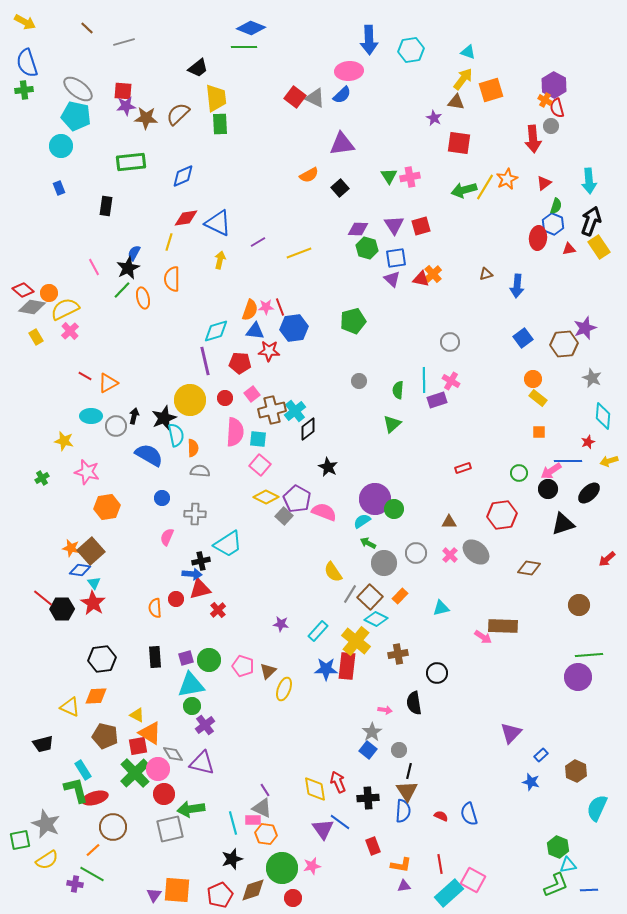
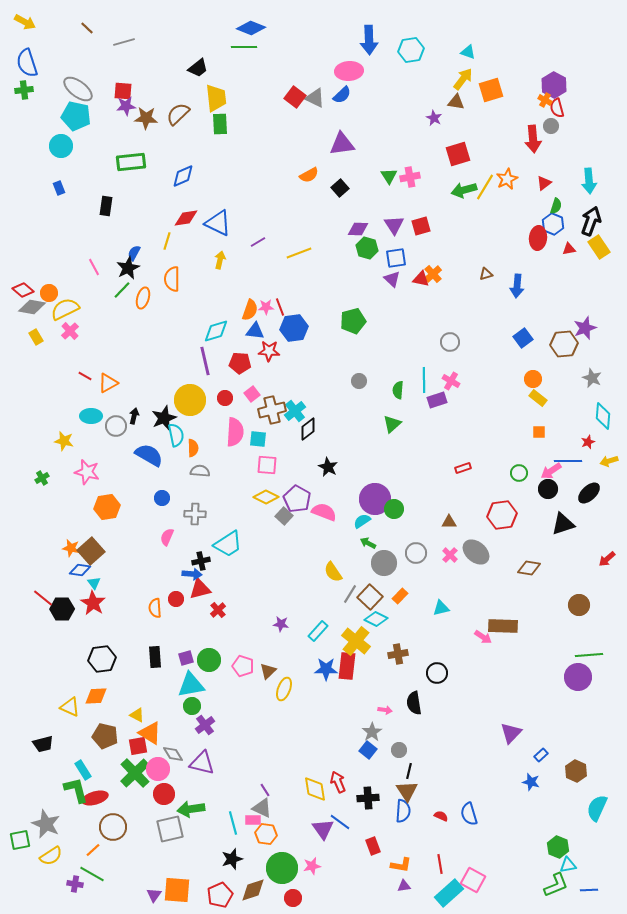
red square at (459, 143): moved 1 px left, 11 px down; rotated 25 degrees counterclockwise
yellow line at (169, 242): moved 2 px left, 1 px up
orange ellipse at (143, 298): rotated 30 degrees clockwise
pink square at (260, 465): moved 7 px right; rotated 35 degrees counterclockwise
yellow semicircle at (47, 860): moved 4 px right, 4 px up
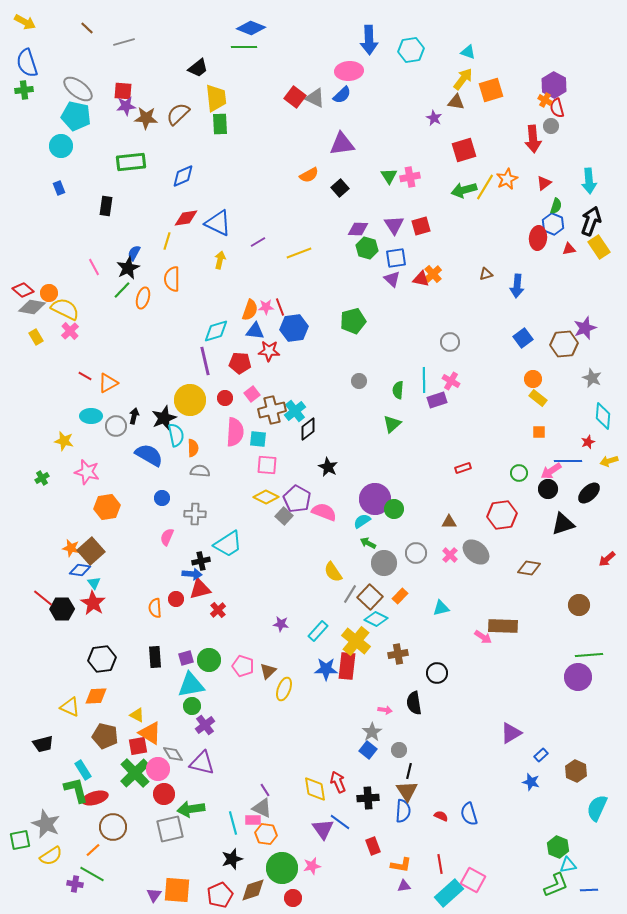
red square at (458, 154): moved 6 px right, 4 px up
yellow semicircle at (65, 309): rotated 52 degrees clockwise
purple triangle at (511, 733): rotated 15 degrees clockwise
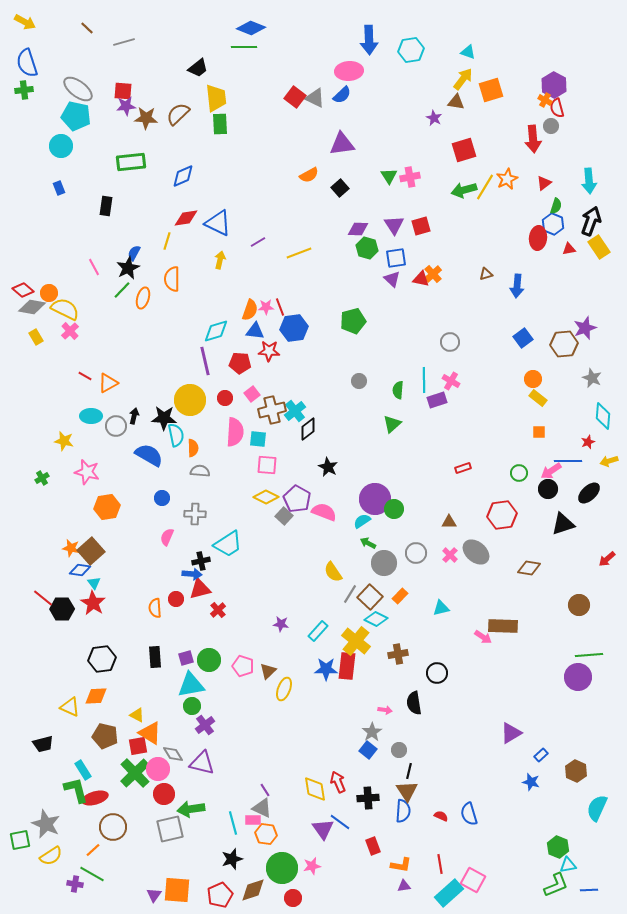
black star at (164, 418): rotated 25 degrees clockwise
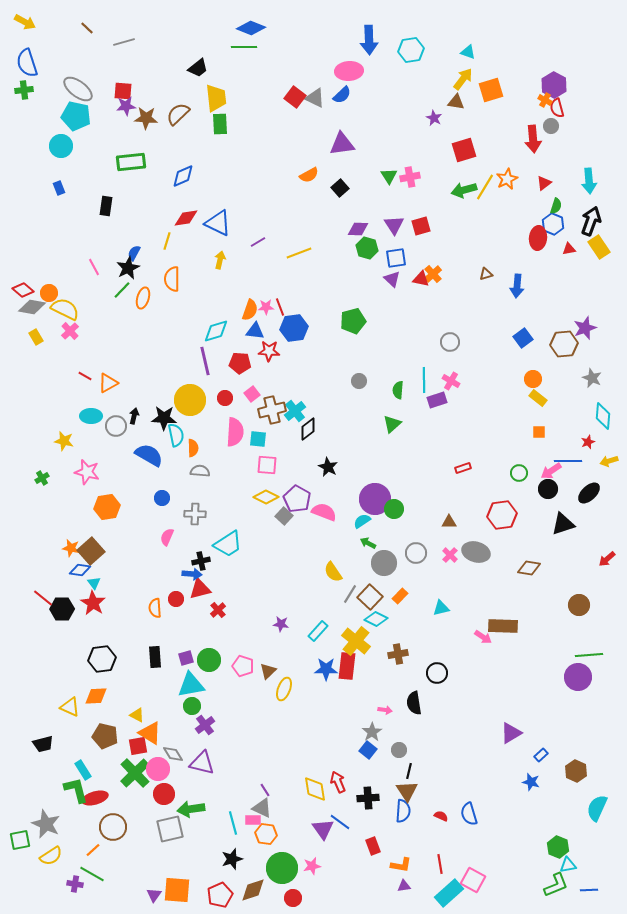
gray ellipse at (476, 552): rotated 24 degrees counterclockwise
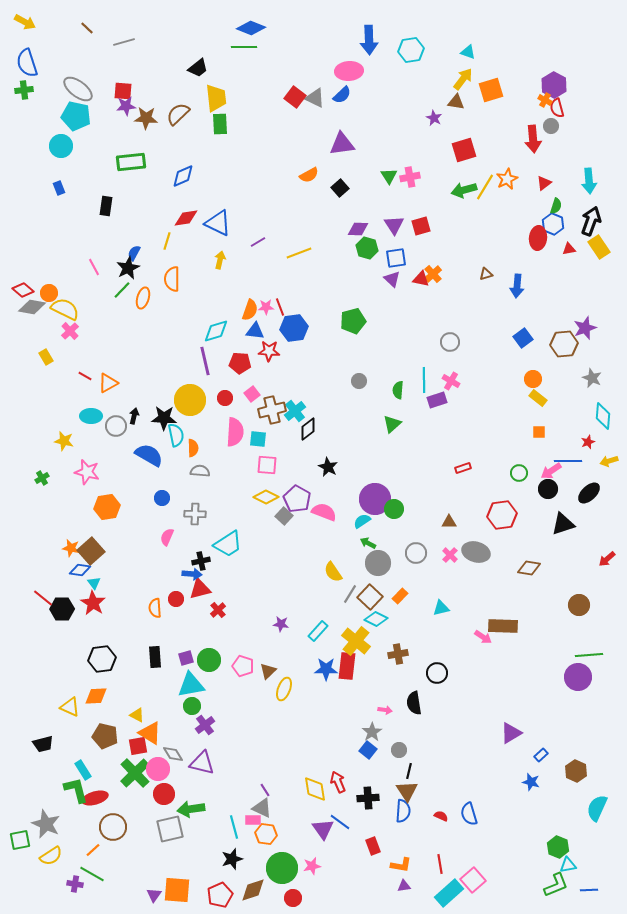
yellow rectangle at (36, 337): moved 10 px right, 20 px down
gray circle at (384, 563): moved 6 px left
cyan line at (233, 823): moved 1 px right, 4 px down
pink square at (473, 880): rotated 20 degrees clockwise
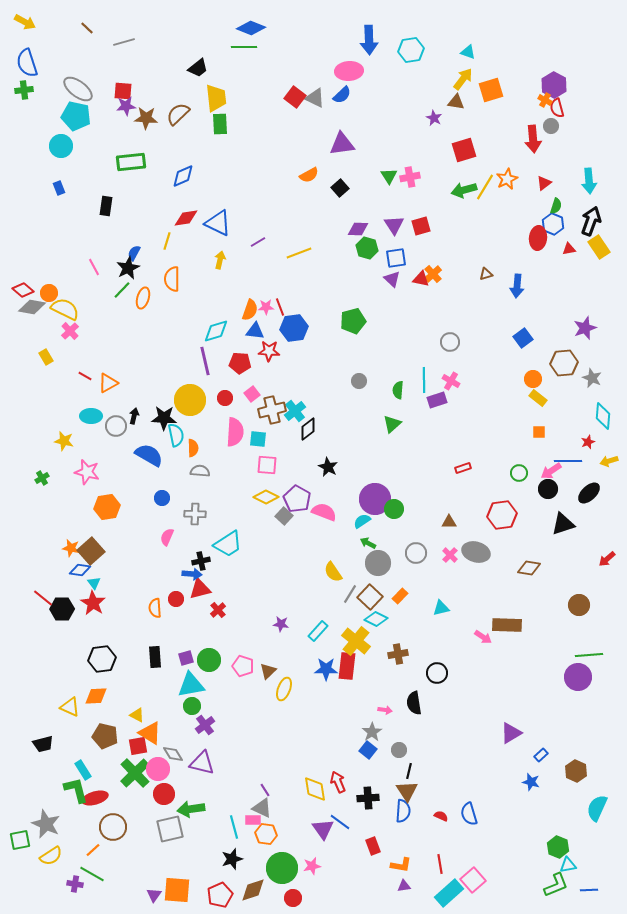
brown hexagon at (564, 344): moved 19 px down
brown rectangle at (503, 626): moved 4 px right, 1 px up
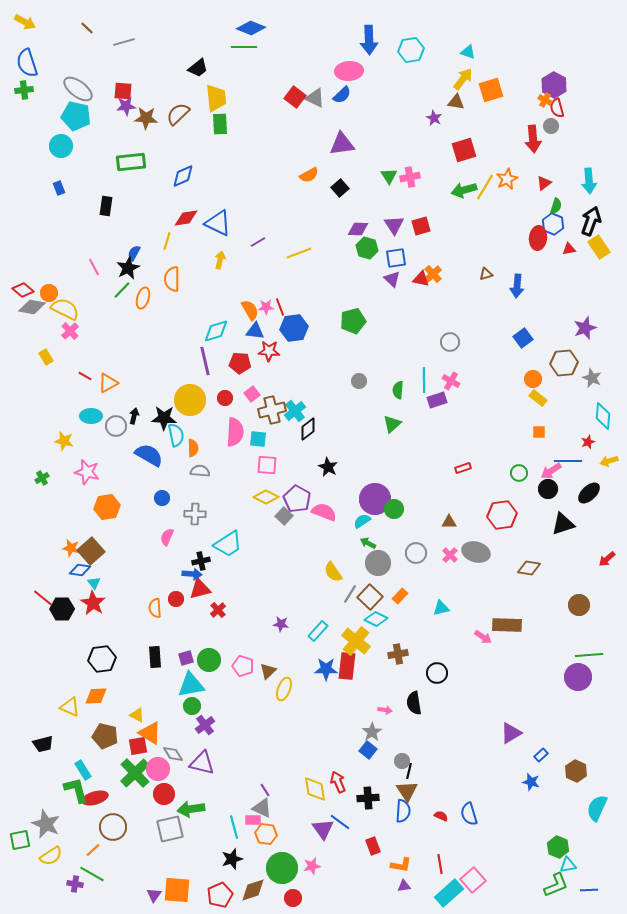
orange semicircle at (250, 310): rotated 50 degrees counterclockwise
gray circle at (399, 750): moved 3 px right, 11 px down
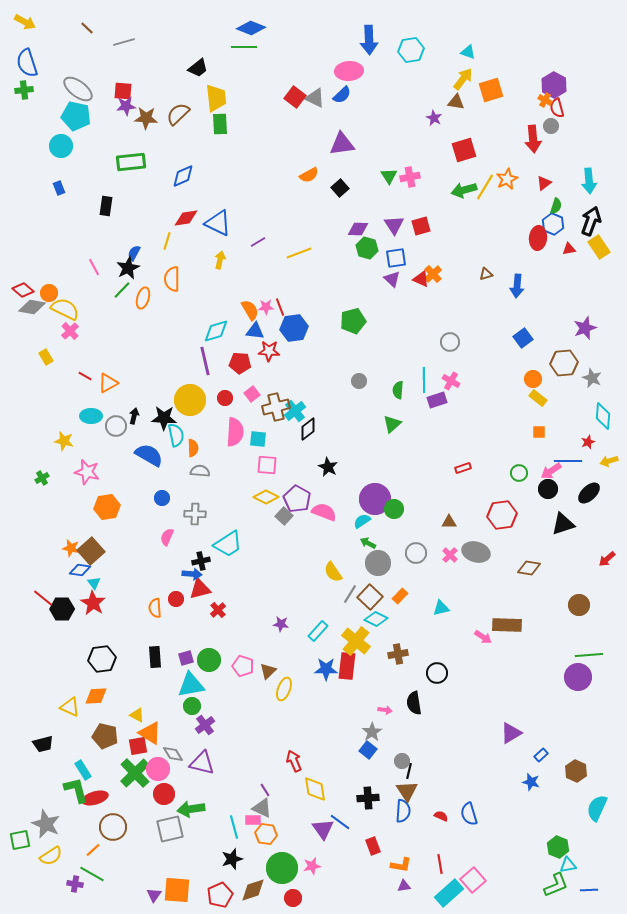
red triangle at (421, 279): rotated 12 degrees clockwise
brown cross at (272, 410): moved 4 px right, 3 px up
red arrow at (338, 782): moved 44 px left, 21 px up
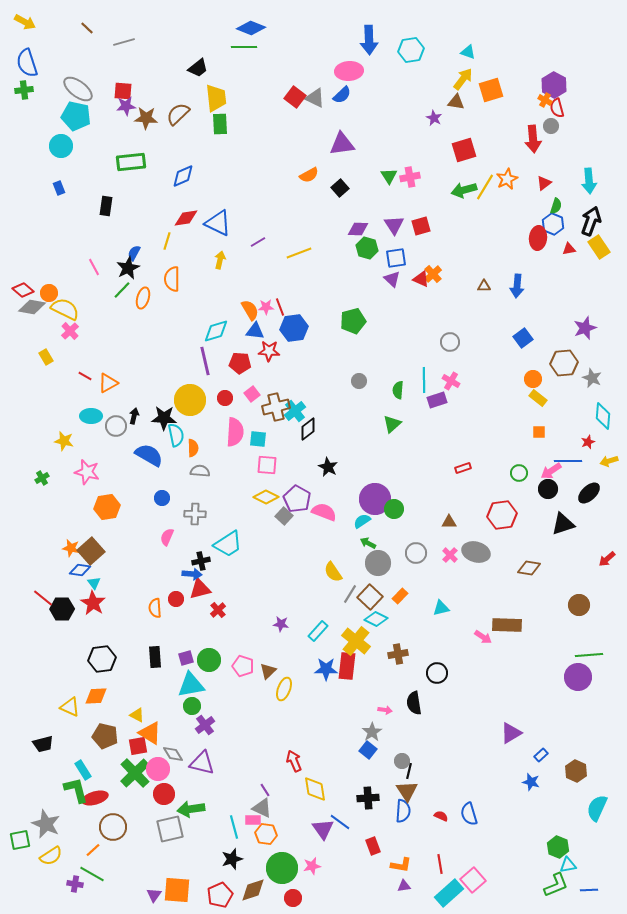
brown triangle at (486, 274): moved 2 px left, 12 px down; rotated 16 degrees clockwise
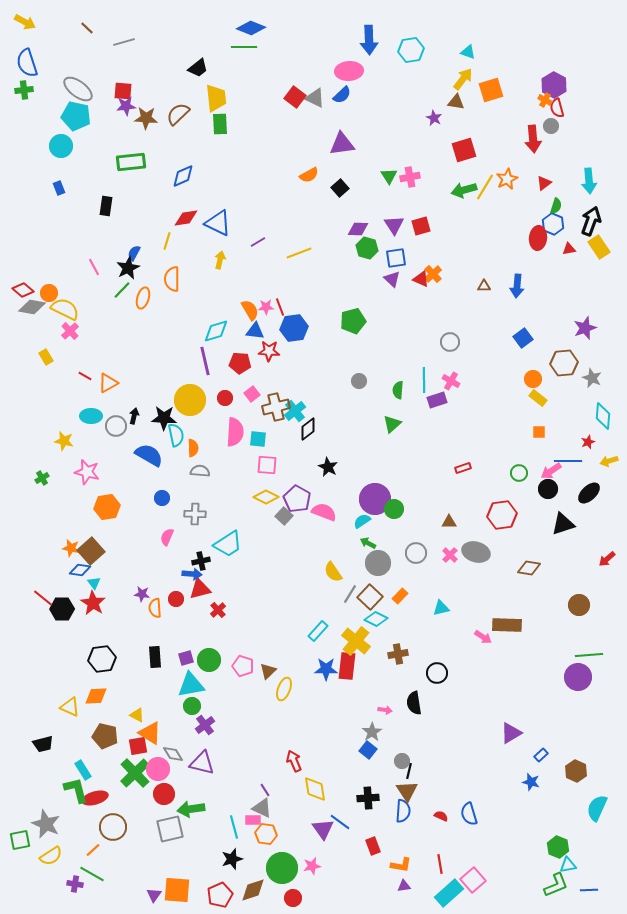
purple star at (281, 624): moved 139 px left, 30 px up
